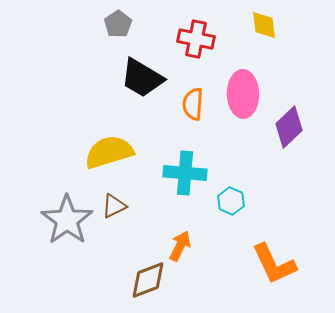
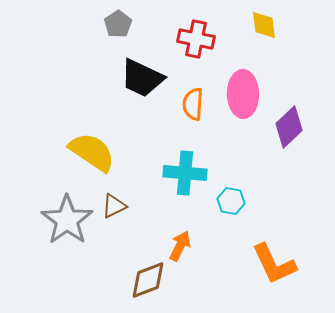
black trapezoid: rotated 6 degrees counterclockwise
yellow semicircle: moved 17 px left; rotated 51 degrees clockwise
cyan hexagon: rotated 12 degrees counterclockwise
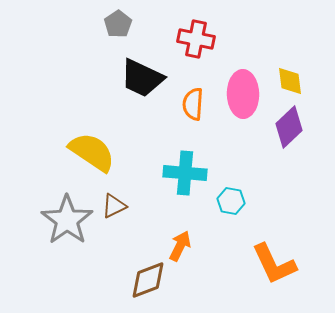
yellow diamond: moved 26 px right, 56 px down
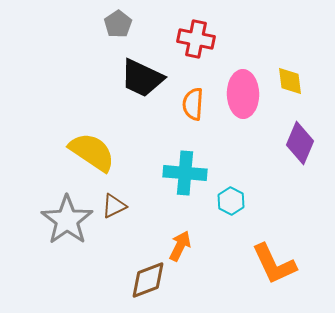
purple diamond: moved 11 px right, 16 px down; rotated 24 degrees counterclockwise
cyan hexagon: rotated 16 degrees clockwise
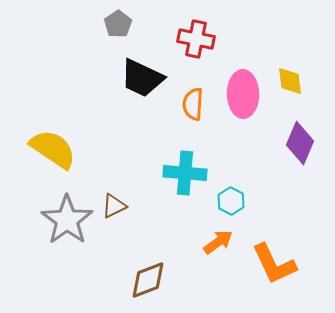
yellow semicircle: moved 39 px left, 3 px up
orange arrow: moved 38 px right, 4 px up; rotated 28 degrees clockwise
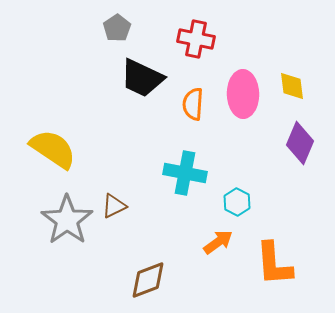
gray pentagon: moved 1 px left, 4 px down
yellow diamond: moved 2 px right, 5 px down
cyan cross: rotated 6 degrees clockwise
cyan hexagon: moved 6 px right, 1 px down
orange L-shape: rotated 21 degrees clockwise
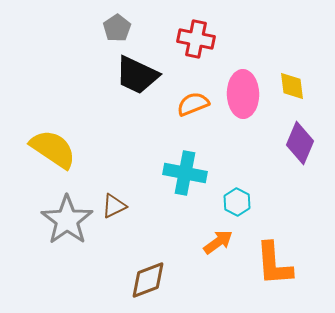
black trapezoid: moved 5 px left, 3 px up
orange semicircle: rotated 64 degrees clockwise
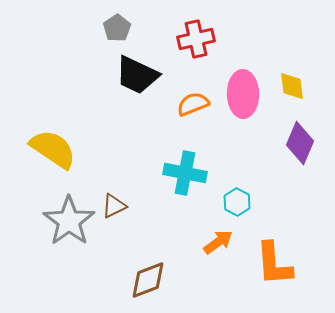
red cross: rotated 24 degrees counterclockwise
gray star: moved 2 px right, 1 px down
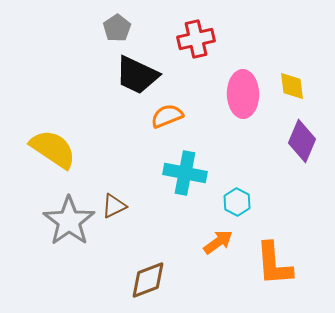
orange semicircle: moved 26 px left, 12 px down
purple diamond: moved 2 px right, 2 px up
